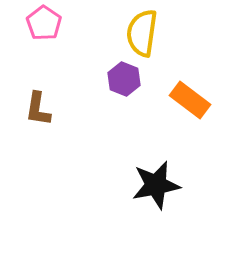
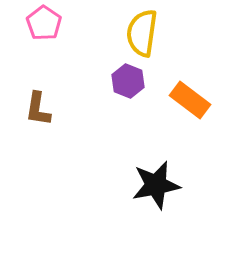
purple hexagon: moved 4 px right, 2 px down
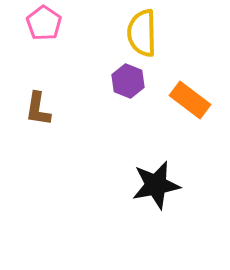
yellow semicircle: rotated 9 degrees counterclockwise
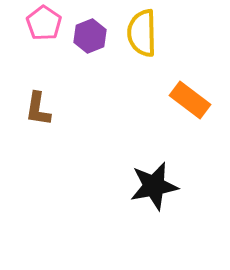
purple hexagon: moved 38 px left, 45 px up; rotated 16 degrees clockwise
black star: moved 2 px left, 1 px down
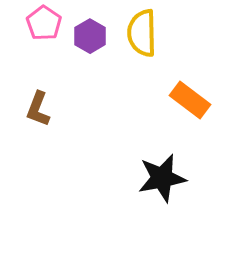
purple hexagon: rotated 8 degrees counterclockwise
brown L-shape: rotated 12 degrees clockwise
black star: moved 8 px right, 8 px up
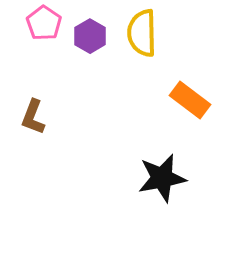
brown L-shape: moved 5 px left, 8 px down
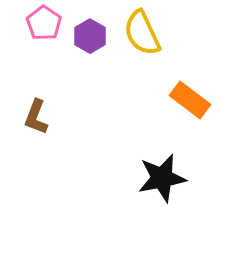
yellow semicircle: rotated 24 degrees counterclockwise
brown L-shape: moved 3 px right
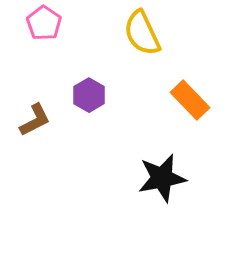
purple hexagon: moved 1 px left, 59 px down
orange rectangle: rotated 9 degrees clockwise
brown L-shape: moved 1 px left, 3 px down; rotated 138 degrees counterclockwise
